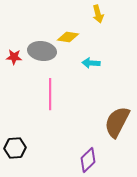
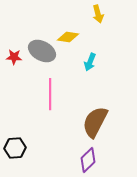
gray ellipse: rotated 20 degrees clockwise
cyan arrow: moved 1 px left, 1 px up; rotated 72 degrees counterclockwise
brown semicircle: moved 22 px left
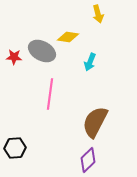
pink line: rotated 8 degrees clockwise
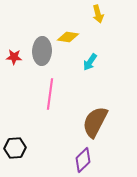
gray ellipse: rotated 64 degrees clockwise
cyan arrow: rotated 12 degrees clockwise
purple diamond: moved 5 px left
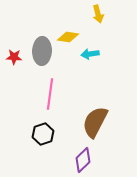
cyan arrow: moved 8 px up; rotated 48 degrees clockwise
black hexagon: moved 28 px right, 14 px up; rotated 15 degrees counterclockwise
